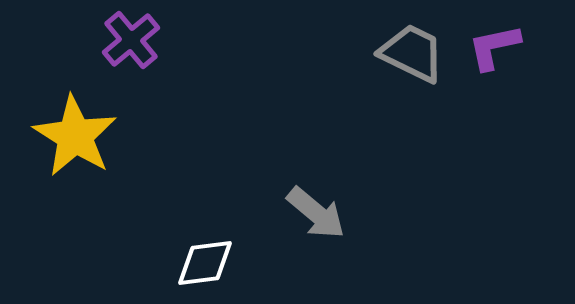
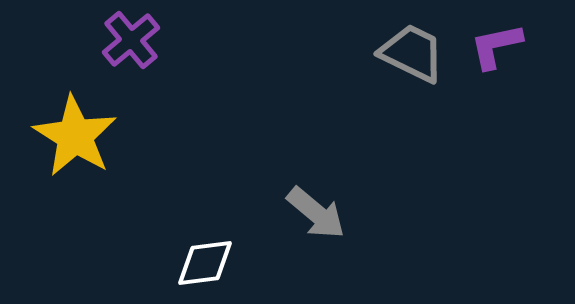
purple L-shape: moved 2 px right, 1 px up
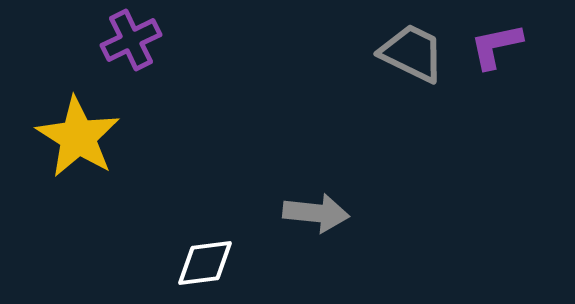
purple cross: rotated 14 degrees clockwise
yellow star: moved 3 px right, 1 px down
gray arrow: rotated 34 degrees counterclockwise
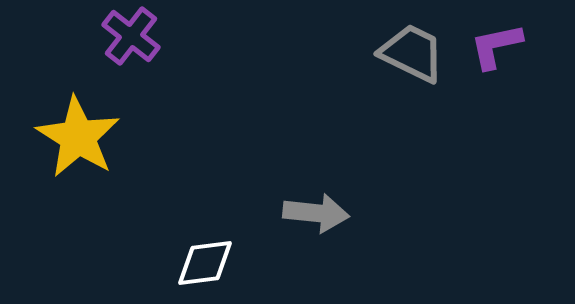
purple cross: moved 4 px up; rotated 26 degrees counterclockwise
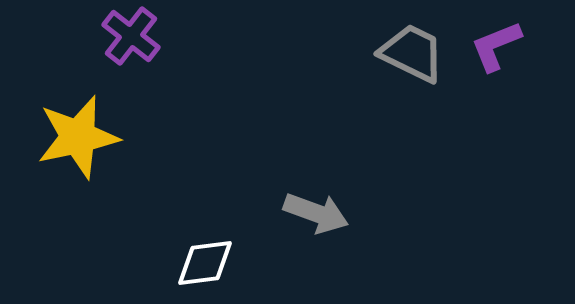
purple L-shape: rotated 10 degrees counterclockwise
yellow star: rotated 28 degrees clockwise
gray arrow: rotated 14 degrees clockwise
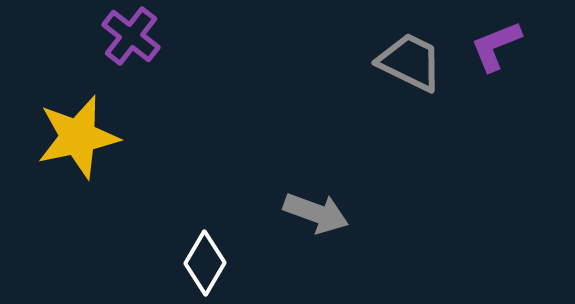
gray trapezoid: moved 2 px left, 9 px down
white diamond: rotated 52 degrees counterclockwise
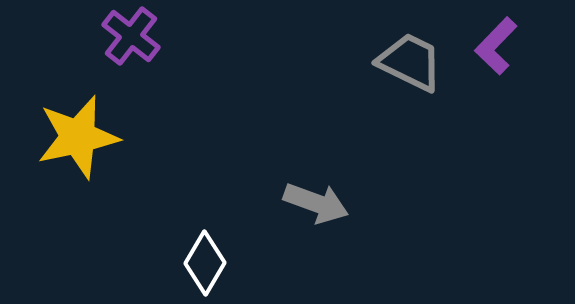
purple L-shape: rotated 24 degrees counterclockwise
gray arrow: moved 10 px up
